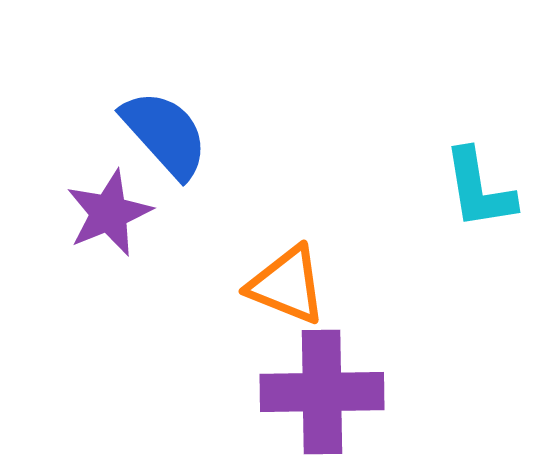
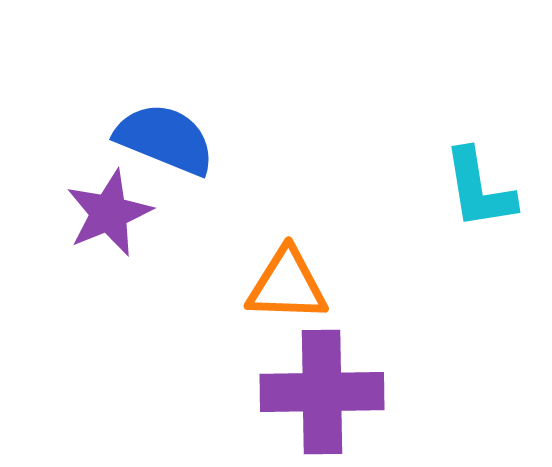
blue semicircle: moved 5 px down; rotated 26 degrees counterclockwise
orange triangle: rotated 20 degrees counterclockwise
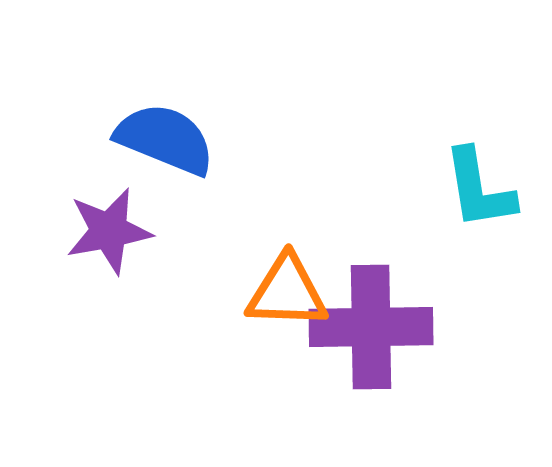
purple star: moved 18 px down; rotated 12 degrees clockwise
orange triangle: moved 7 px down
purple cross: moved 49 px right, 65 px up
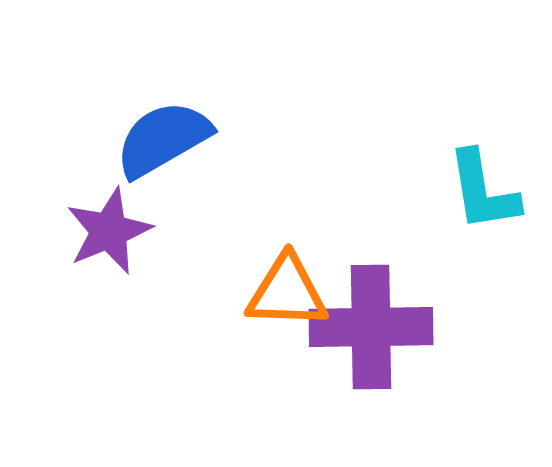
blue semicircle: moved 2 px left; rotated 52 degrees counterclockwise
cyan L-shape: moved 4 px right, 2 px down
purple star: rotated 12 degrees counterclockwise
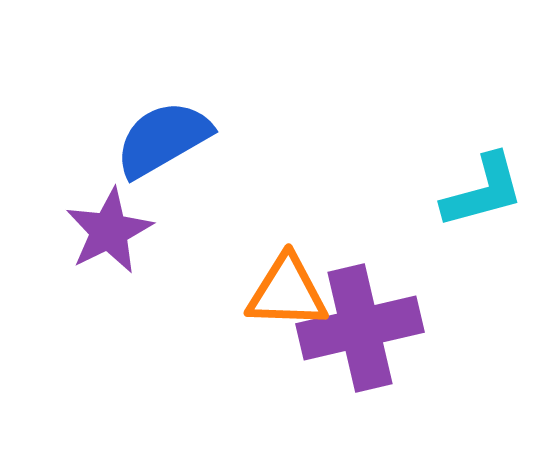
cyan L-shape: rotated 96 degrees counterclockwise
purple star: rotated 4 degrees counterclockwise
purple cross: moved 11 px left, 1 px down; rotated 12 degrees counterclockwise
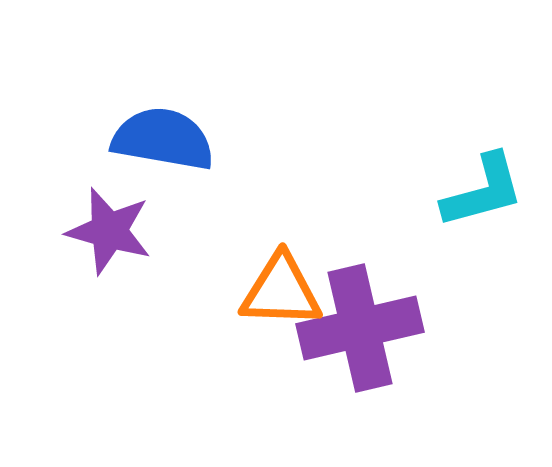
blue semicircle: rotated 40 degrees clockwise
purple star: rotated 30 degrees counterclockwise
orange triangle: moved 6 px left, 1 px up
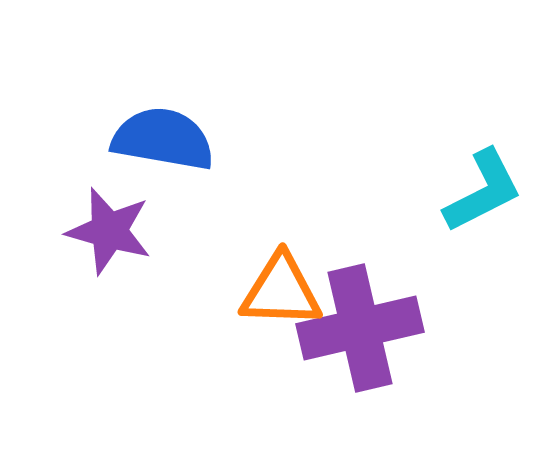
cyan L-shape: rotated 12 degrees counterclockwise
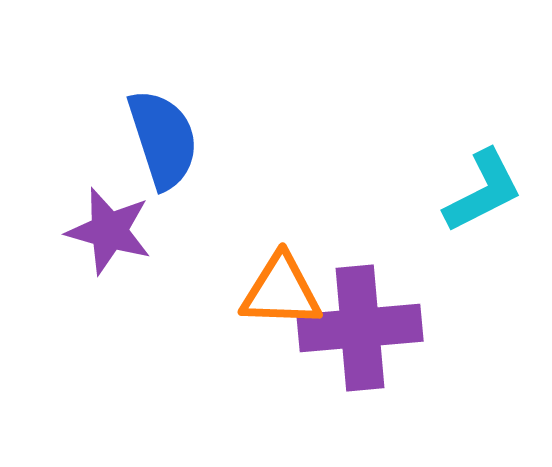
blue semicircle: rotated 62 degrees clockwise
purple cross: rotated 8 degrees clockwise
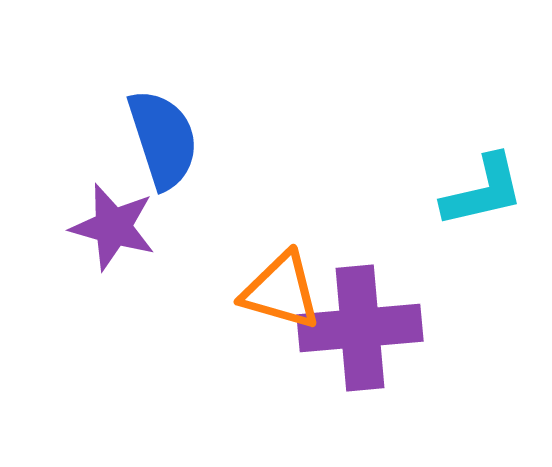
cyan L-shape: rotated 14 degrees clockwise
purple star: moved 4 px right, 4 px up
orange triangle: rotated 14 degrees clockwise
